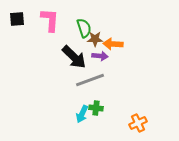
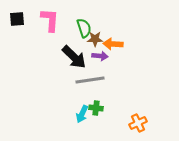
gray line: rotated 12 degrees clockwise
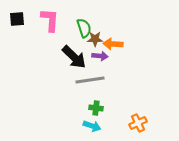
cyan arrow: moved 10 px right, 12 px down; rotated 96 degrees counterclockwise
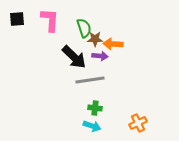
green cross: moved 1 px left
